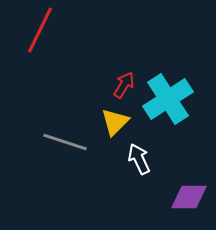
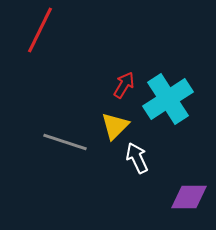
yellow triangle: moved 4 px down
white arrow: moved 2 px left, 1 px up
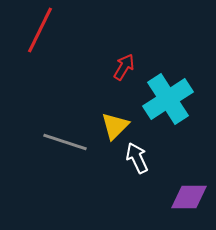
red arrow: moved 18 px up
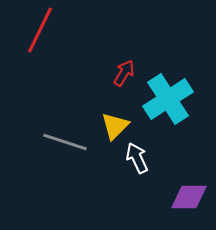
red arrow: moved 6 px down
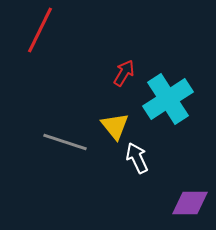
yellow triangle: rotated 24 degrees counterclockwise
purple diamond: moved 1 px right, 6 px down
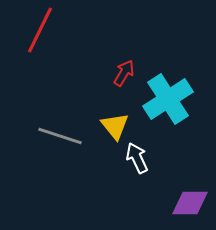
gray line: moved 5 px left, 6 px up
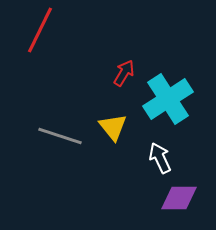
yellow triangle: moved 2 px left, 1 px down
white arrow: moved 23 px right
purple diamond: moved 11 px left, 5 px up
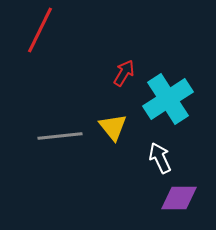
gray line: rotated 24 degrees counterclockwise
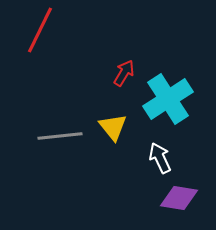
purple diamond: rotated 9 degrees clockwise
